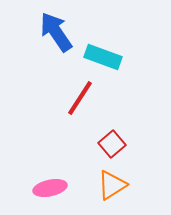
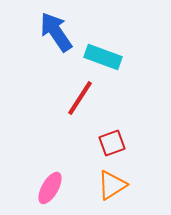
red square: moved 1 px up; rotated 20 degrees clockwise
pink ellipse: rotated 48 degrees counterclockwise
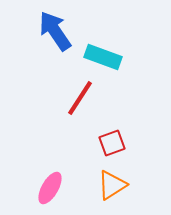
blue arrow: moved 1 px left, 1 px up
